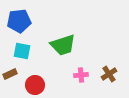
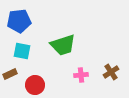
brown cross: moved 2 px right, 2 px up
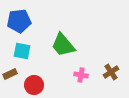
green trapezoid: rotated 68 degrees clockwise
pink cross: rotated 16 degrees clockwise
red circle: moved 1 px left
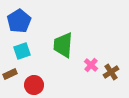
blue pentagon: rotated 25 degrees counterclockwise
green trapezoid: rotated 44 degrees clockwise
cyan square: rotated 30 degrees counterclockwise
pink cross: moved 10 px right, 10 px up; rotated 32 degrees clockwise
